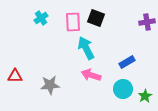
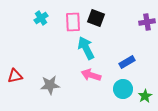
red triangle: rotated 14 degrees counterclockwise
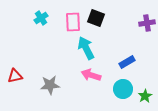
purple cross: moved 1 px down
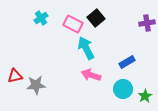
black square: rotated 30 degrees clockwise
pink rectangle: moved 2 px down; rotated 60 degrees counterclockwise
gray star: moved 14 px left
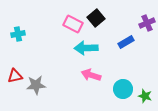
cyan cross: moved 23 px left, 16 px down; rotated 24 degrees clockwise
purple cross: rotated 14 degrees counterclockwise
cyan arrow: rotated 65 degrees counterclockwise
blue rectangle: moved 1 px left, 20 px up
green star: rotated 24 degrees counterclockwise
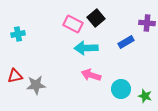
purple cross: rotated 28 degrees clockwise
cyan circle: moved 2 px left
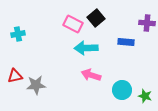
blue rectangle: rotated 35 degrees clockwise
cyan circle: moved 1 px right, 1 px down
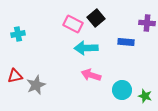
gray star: rotated 18 degrees counterclockwise
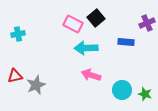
purple cross: rotated 28 degrees counterclockwise
green star: moved 2 px up
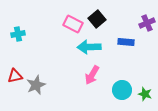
black square: moved 1 px right, 1 px down
cyan arrow: moved 3 px right, 1 px up
pink arrow: moved 1 px right; rotated 78 degrees counterclockwise
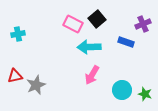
purple cross: moved 4 px left, 1 px down
blue rectangle: rotated 14 degrees clockwise
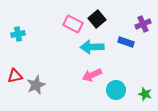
cyan arrow: moved 3 px right
pink arrow: rotated 36 degrees clockwise
cyan circle: moved 6 px left
